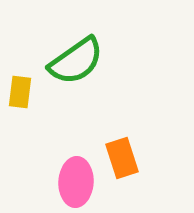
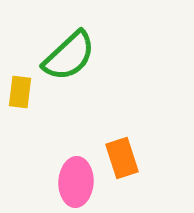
green semicircle: moved 7 px left, 5 px up; rotated 8 degrees counterclockwise
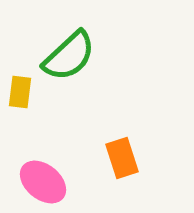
pink ellipse: moved 33 px left; rotated 54 degrees counterclockwise
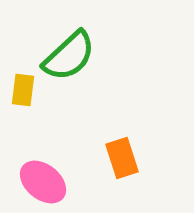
yellow rectangle: moved 3 px right, 2 px up
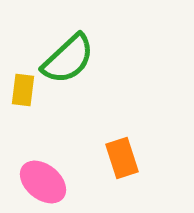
green semicircle: moved 1 px left, 3 px down
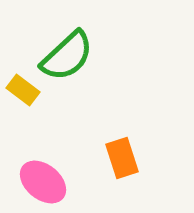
green semicircle: moved 1 px left, 3 px up
yellow rectangle: rotated 60 degrees counterclockwise
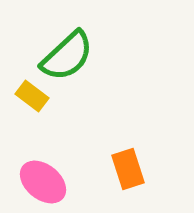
yellow rectangle: moved 9 px right, 6 px down
orange rectangle: moved 6 px right, 11 px down
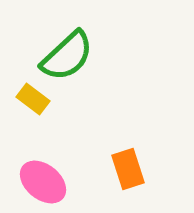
yellow rectangle: moved 1 px right, 3 px down
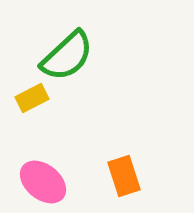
yellow rectangle: moved 1 px left, 1 px up; rotated 64 degrees counterclockwise
orange rectangle: moved 4 px left, 7 px down
